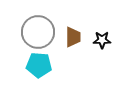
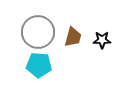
brown trapezoid: rotated 15 degrees clockwise
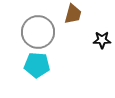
brown trapezoid: moved 23 px up
cyan pentagon: moved 2 px left
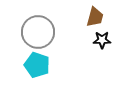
brown trapezoid: moved 22 px right, 3 px down
cyan pentagon: rotated 15 degrees clockwise
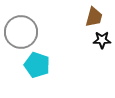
brown trapezoid: moved 1 px left
gray circle: moved 17 px left
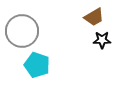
brown trapezoid: rotated 45 degrees clockwise
gray circle: moved 1 px right, 1 px up
